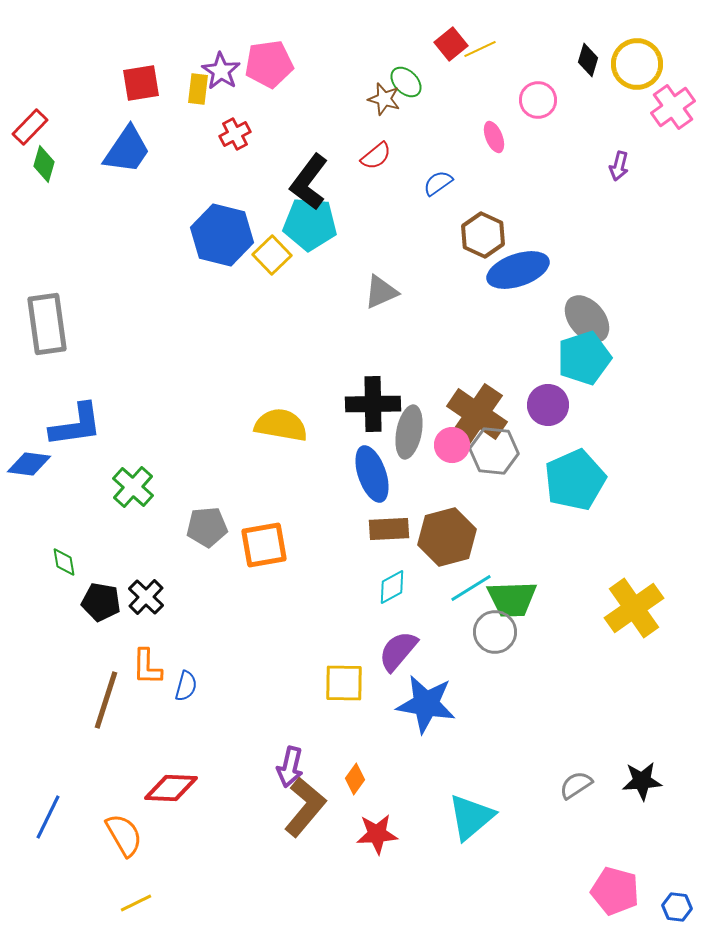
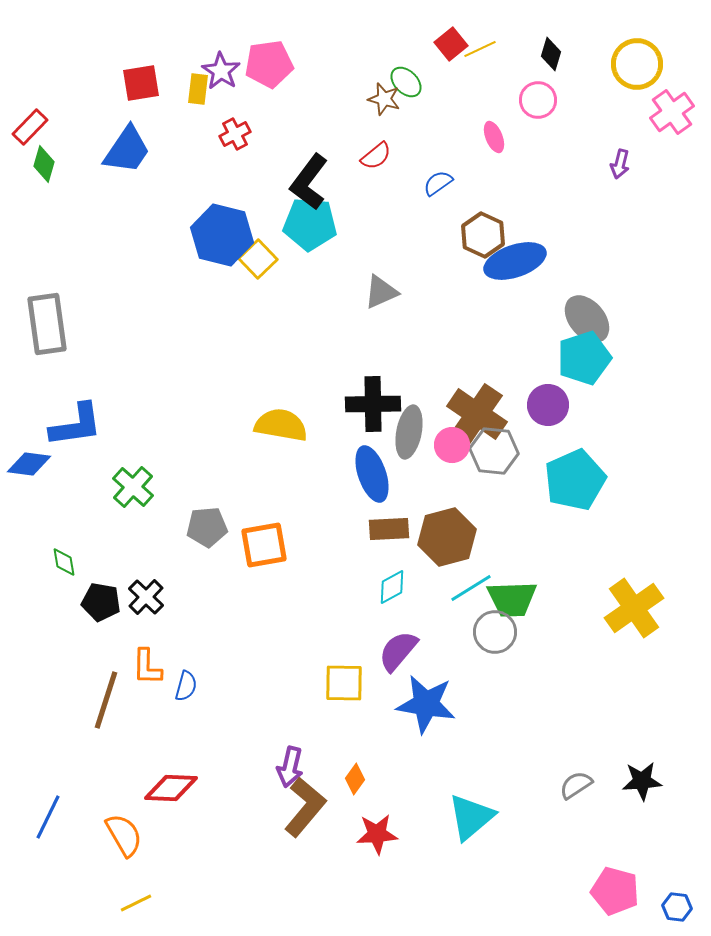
black diamond at (588, 60): moved 37 px left, 6 px up
pink cross at (673, 107): moved 1 px left, 5 px down
purple arrow at (619, 166): moved 1 px right, 2 px up
yellow square at (272, 255): moved 14 px left, 4 px down
blue ellipse at (518, 270): moved 3 px left, 9 px up
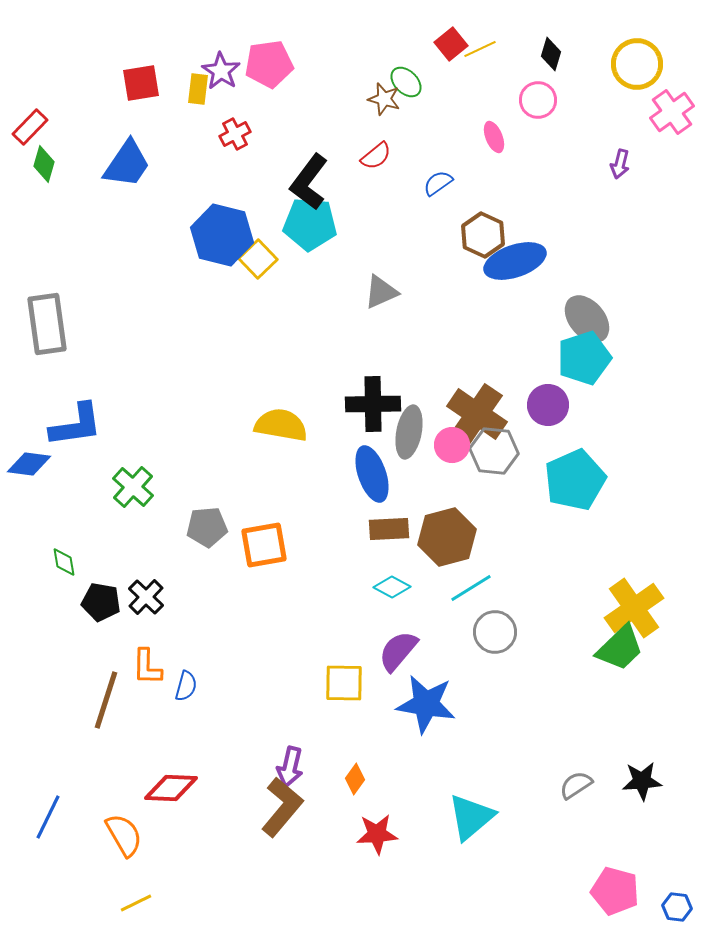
blue trapezoid at (127, 150): moved 14 px down
cyan diamond at (392, 587): rotated 57 degrees clockwise
green trapezoid at (512, 599): moved 108 px right, 49 px down; rotated 42 degrees counterclockwise
brown L-shape at (305, 807): moved 23 px left
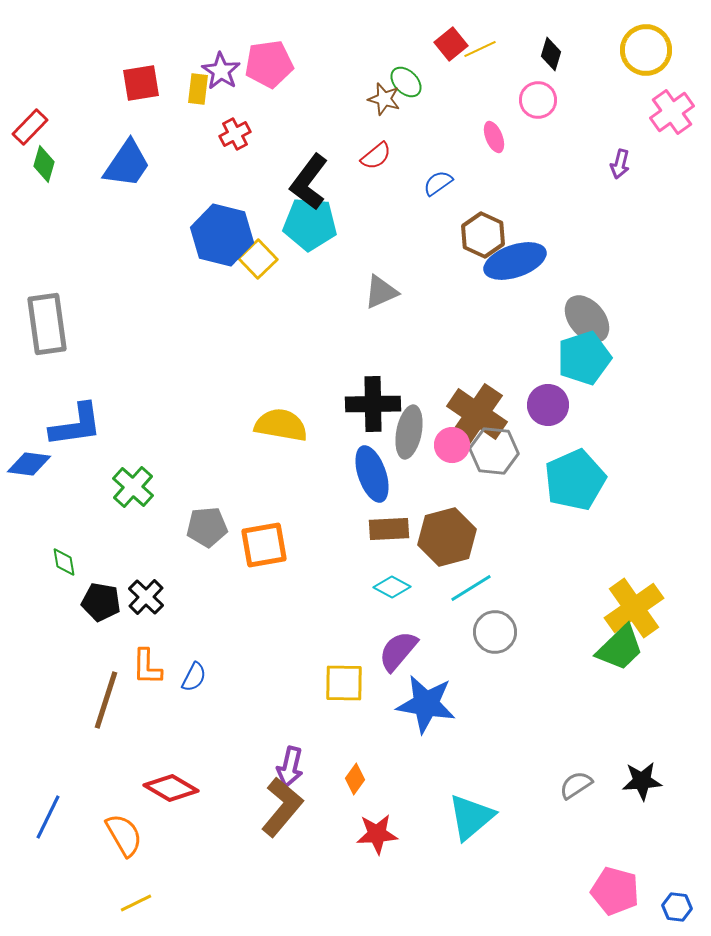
yellow circle at (637, 64): moved 9 px right, 14 px up
blue semicircle at (186, 686): moved 8 px right, 9 px up; rotated 12 degrees clockwise
red diamond at (171, 788): rotated 28 degrees clockwise
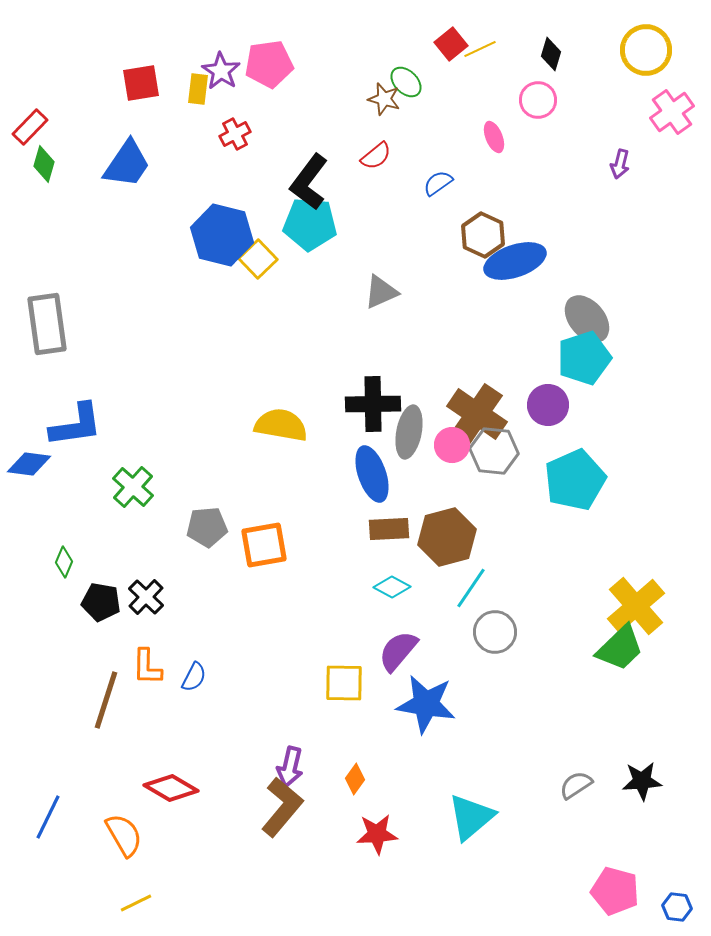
green diamond at (64, 562): rotated 32 degrees clockwise
cyan line at (471, 588): rotated 24 degrees counterclockwise
yellow cross at (634, 608): moved 2 px right, 2 px up; rotated 6 degrees counterclockwise
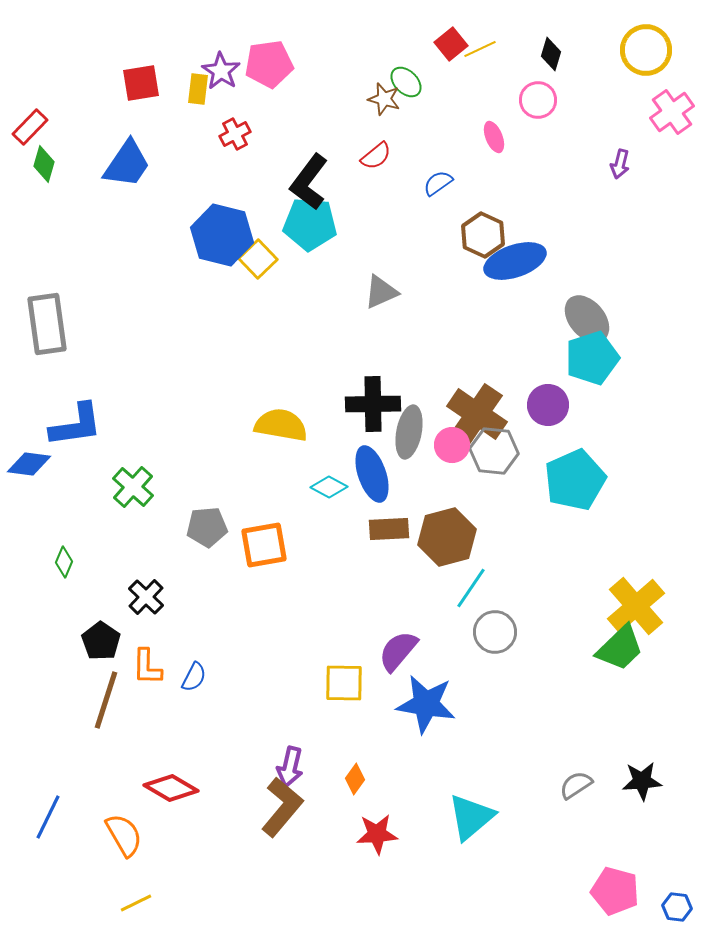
cyan pentagon at (584, 358): moved 8 px right
cyan diamond at (392, 587): moved 63 px left, 100 px up
black pentagon at (101, 602): moved 39 px down; rotated 24 degrees clockwise
